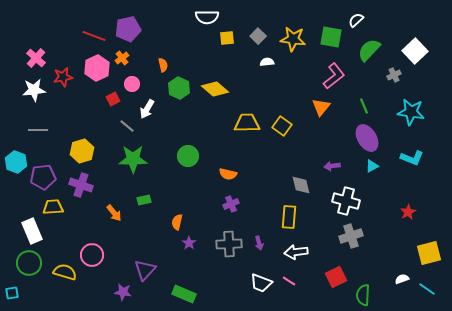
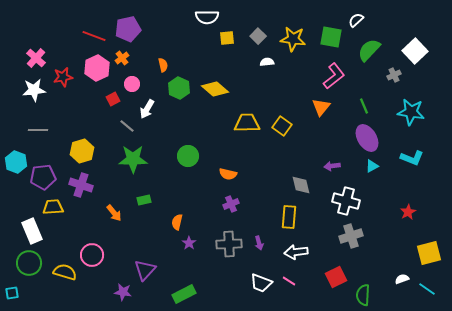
green rectangle at (184, 294): rotated 50 degrees counterclockwise
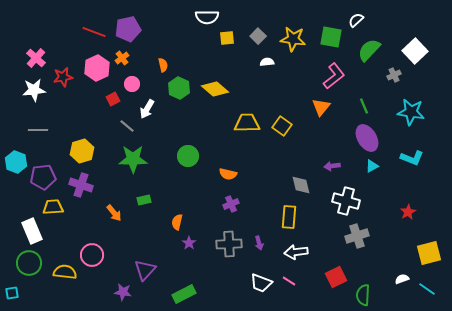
red line at (94, 36): moved 4 px up
gray cross at (351, 236): moved 6 px right
yellow semicircle at (65, 272): rotated 10 degrees counterclockwise
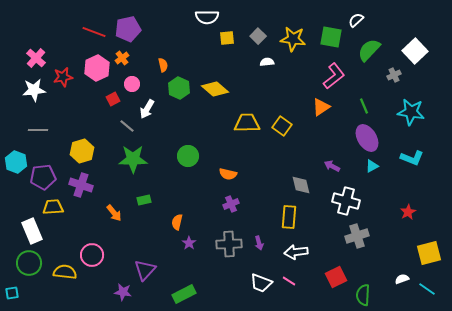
orange triangle at (321, 107): rotated 18 degrees clockwise
purple arrow at (332, 166): rotated 35 degrees clockwise
